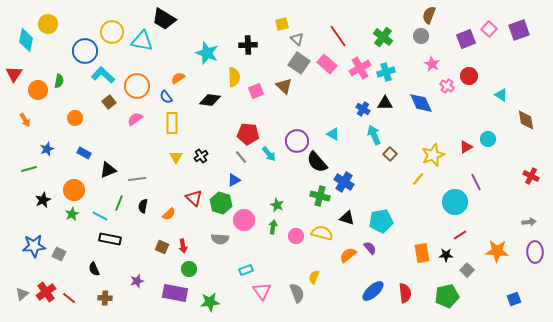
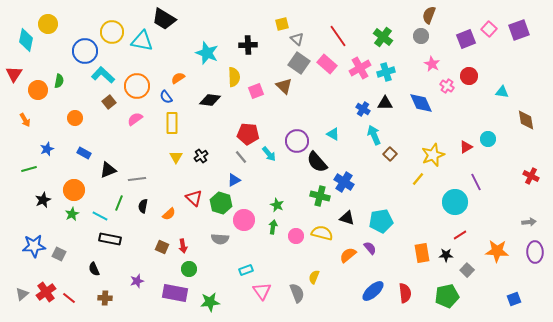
cyan triangle at (501, 95): moved 1 px right, 3 px up; rotated 24 degrees counterclockwise
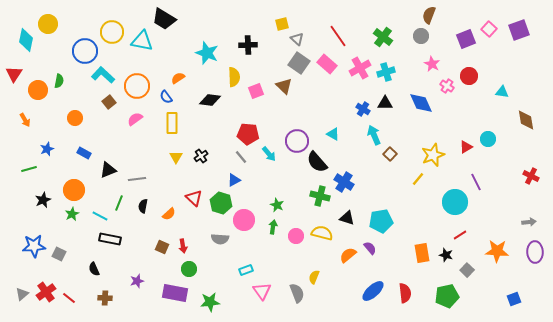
black star at (446, 255): rotated 16 degrees clockwise
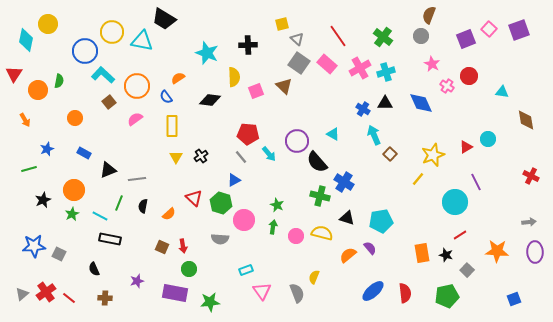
yellow rectangle at (172, 123): moved 3 px down
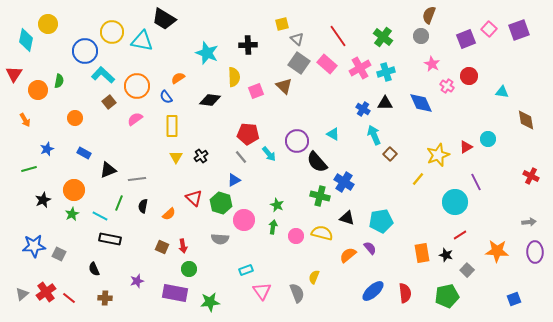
yellow star at (433, 155): moved 5 px right
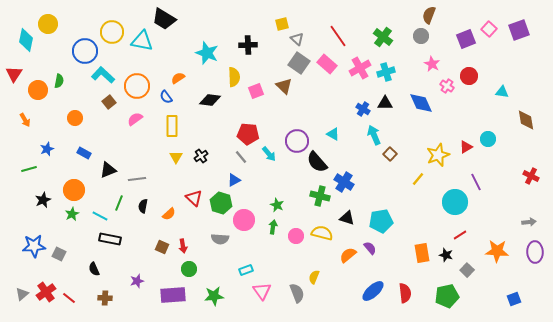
purple rectangle at (175, 293): moved 2 px left, 2 px down; rotated 15 degrees counterclockwise
green star at (210, 302): moved 4 px right, 6 px up
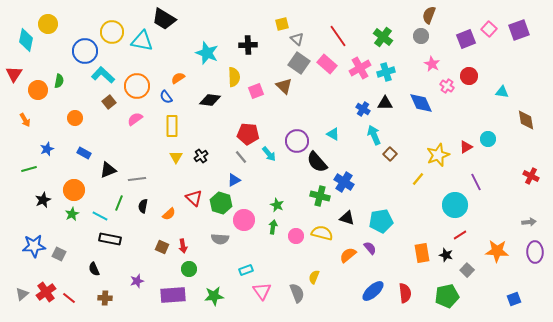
cyan circle at (455, 202): moved 3 px down
